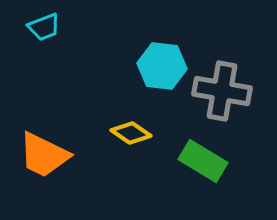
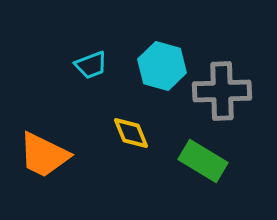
cyan trapezoid: moved 47 px right, 38 px down
cyan hexagon: rotated 9 degrees clockwise
gray cross: rotated 12 degrees counterclockwise
yellow diamond: rotated 33 degrees clockwise
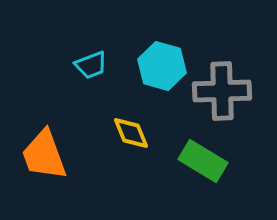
orange trapezoid: rotated 44 degrees clockwise
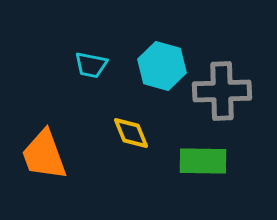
cyan trapezoid: rotated 32 degrees clockwise
green rectangle: rotated 30 degrees counterclockwise
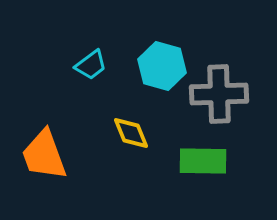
cyan trapezoid: rotated 48 degrees counterclockwise
gray cross: moved 3 px left, 3 px down
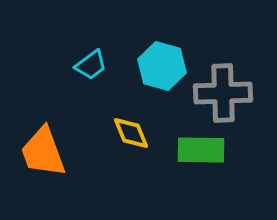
gray cross: moved 4 px right, 1 px up
orange trapezoid: moved 1 px left, 3 px up
green rectangle: moved 2 px left, 11 px up
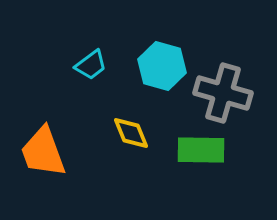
gray cross: rotated 18 degrees clockwise
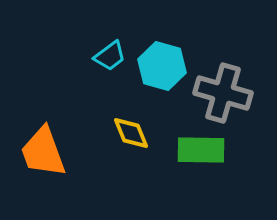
cyan trapezoid: moved 19 px right, 9 px up
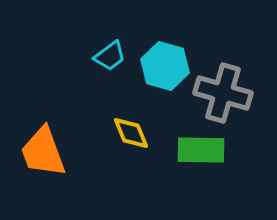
cyan hexagon: moved 3 px right
